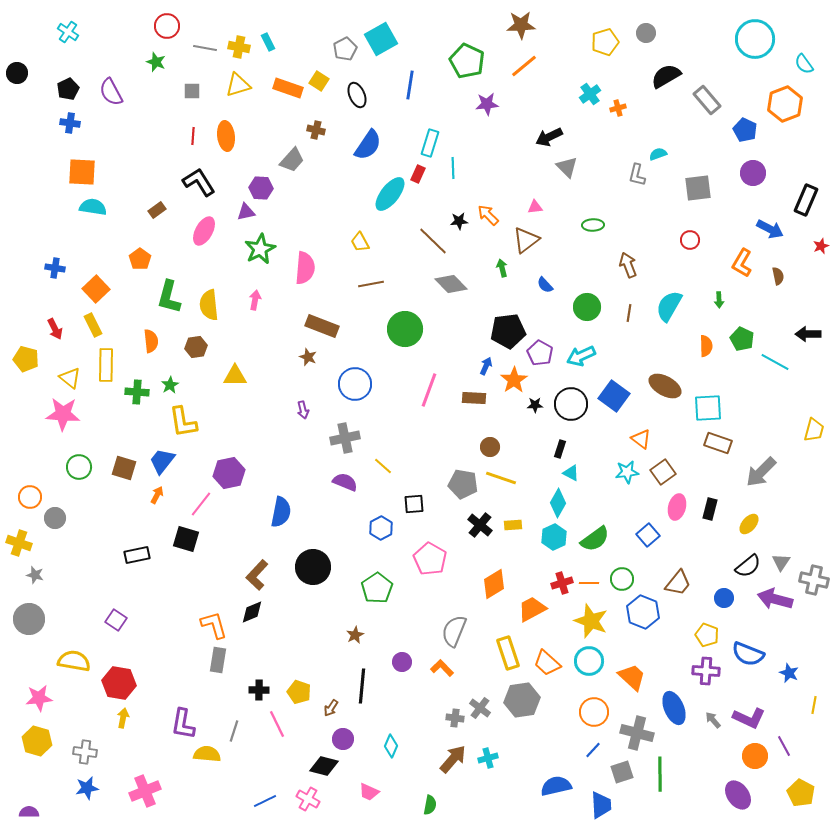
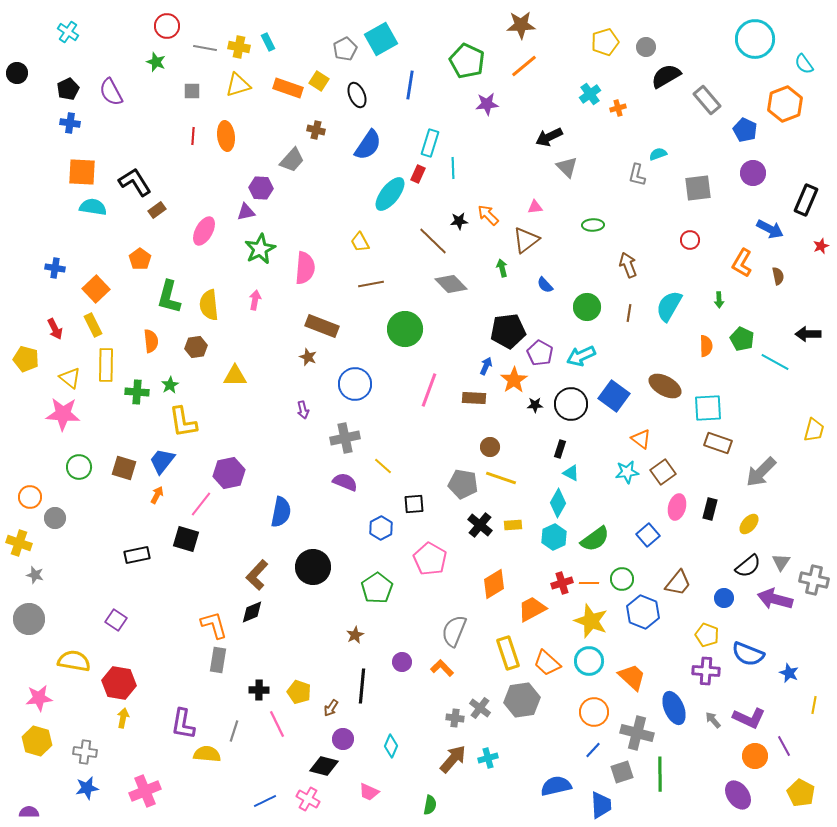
gray circle at (646, 33): moved 14 px down
black L-shape at (199, 182): moved 64 px left
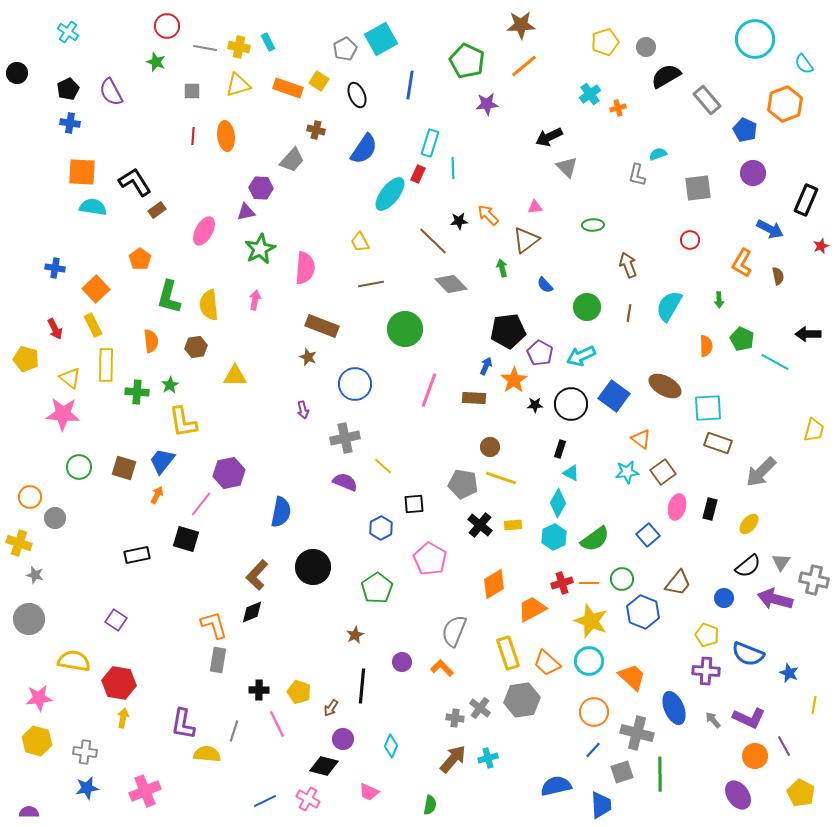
blue semicircle at (368, 145): moved 4 px left, 4 px down
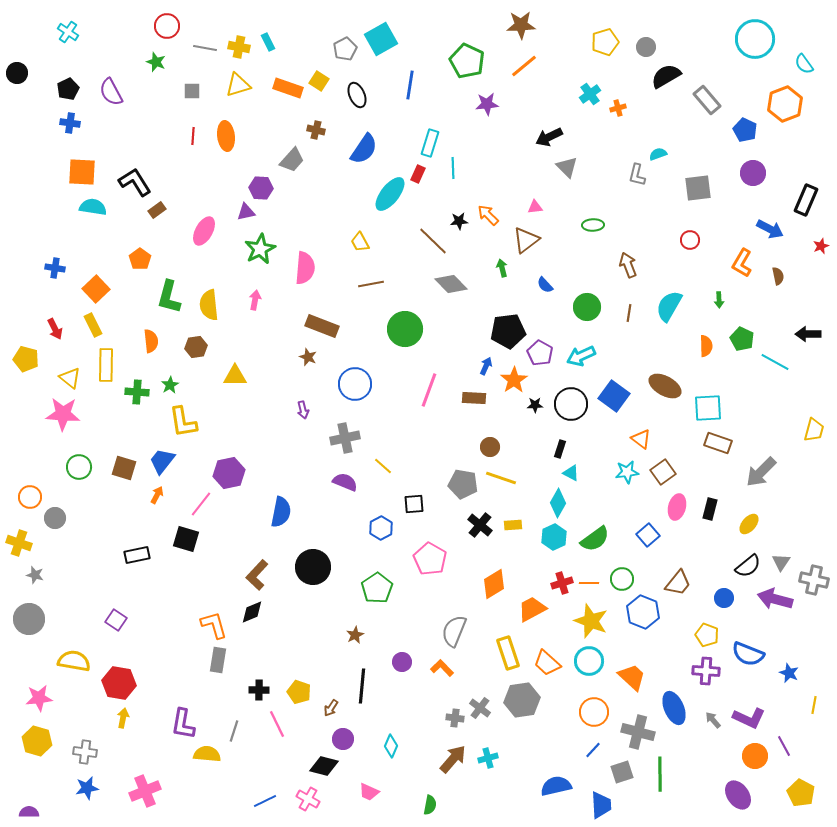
gray cross at (637, 733): moved 1 px right, 1 px up
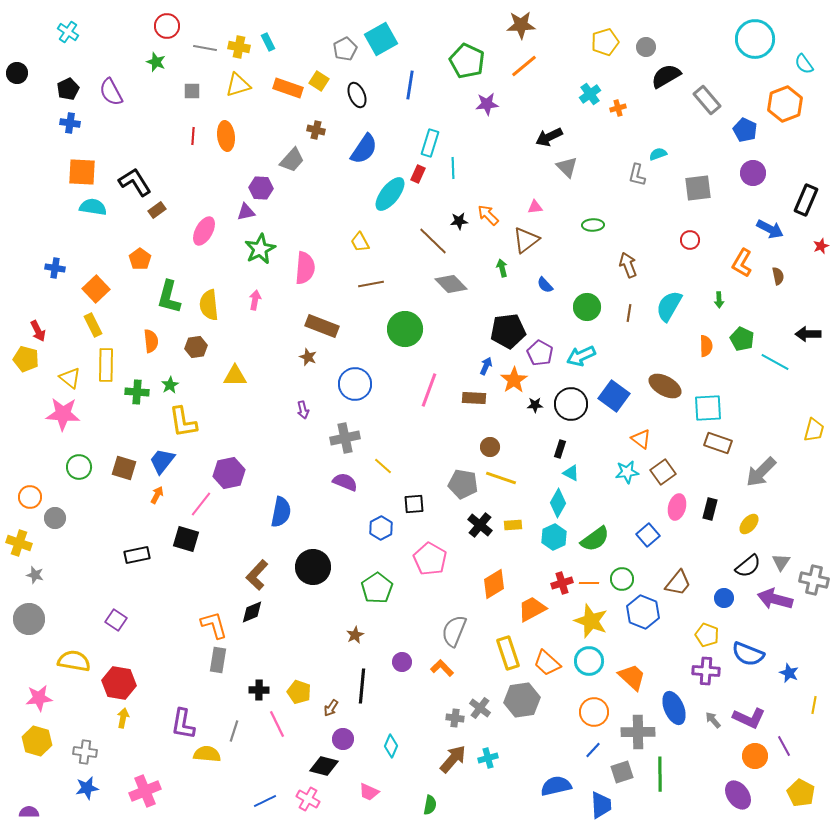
red arrow at (55, 329): moved 17 px left, 2 px down
gray cross at (638, 732): rotated 16 degrees counterclockwise
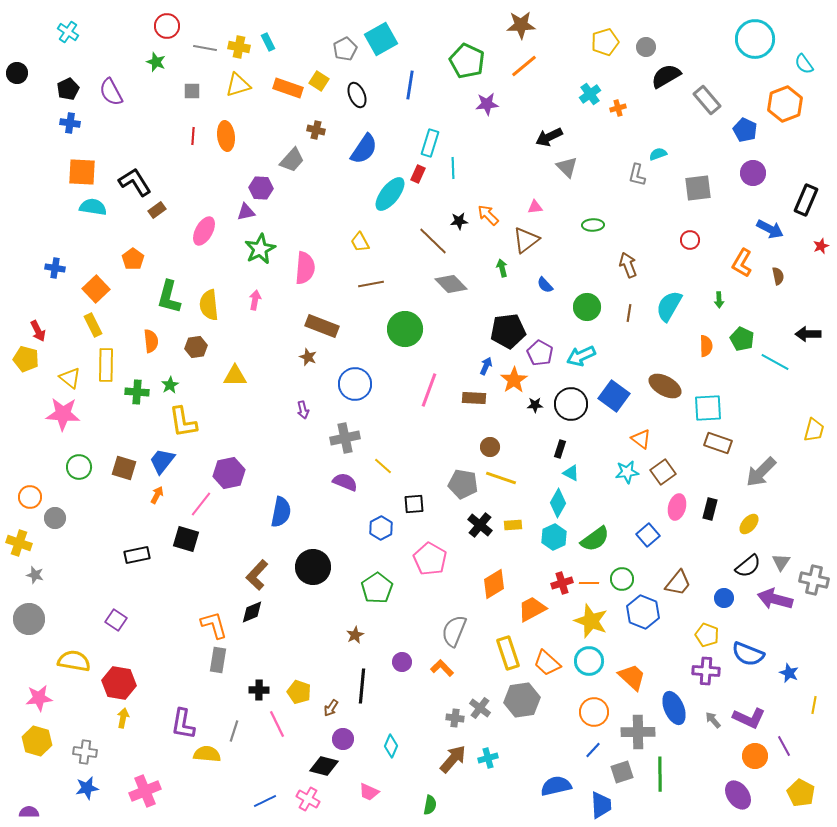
orange pentagon at (140, 259): moved 7 px left
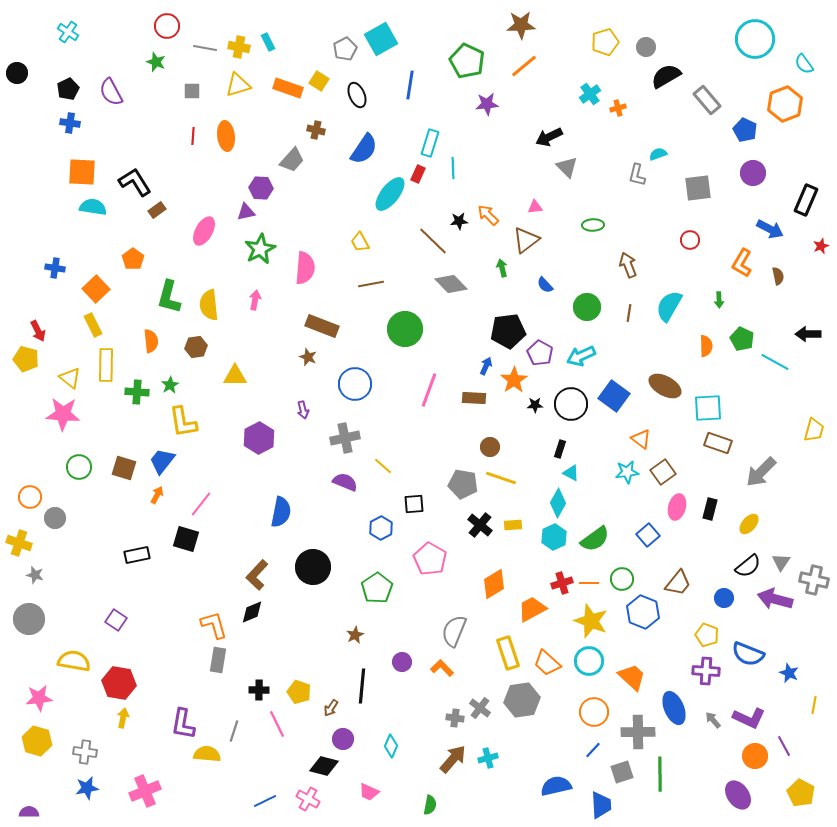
purple hexagon at (229, 473): moved 30 px right, 35 px up; rotated 16 degrees counterclockwise
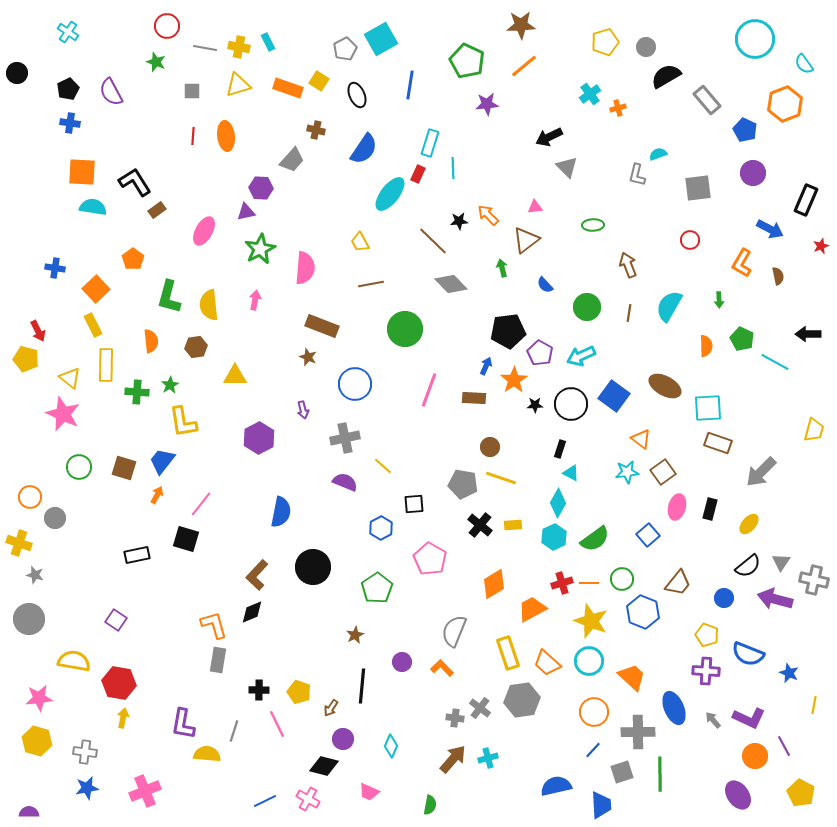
pink star at (63, 414): rotated 20 degrees clockwise
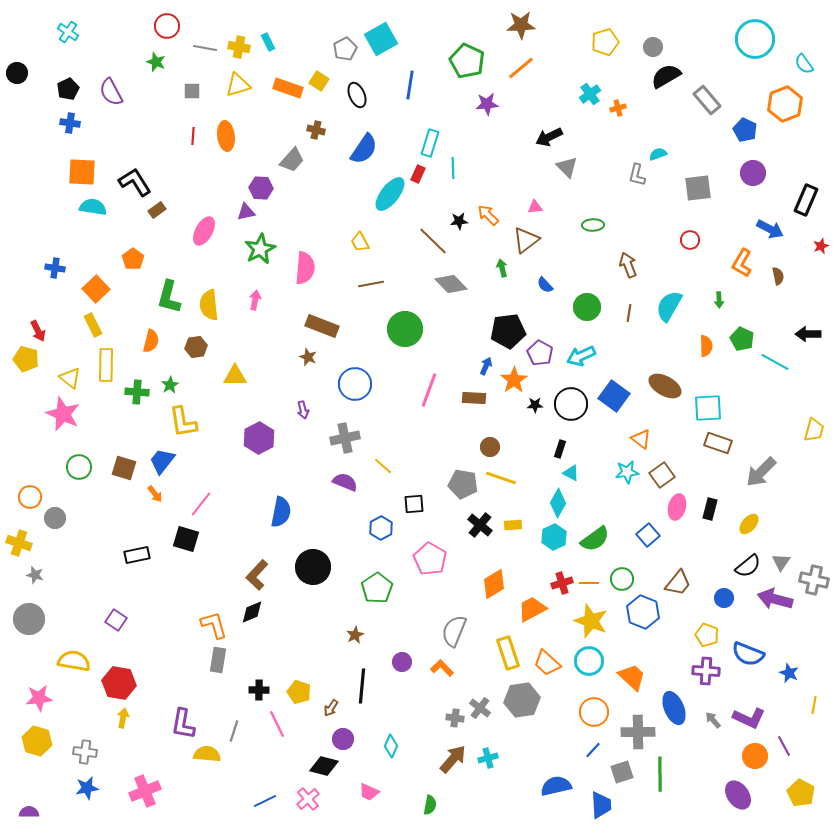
gray circle at (646, 47): moved 7 px right
orange line at (524, 66): moved 3 px left, 2 px down
orange semicircle at (151, 341): rotated 20 degrees clockwise
brown square at (663, 472): moved 1 px left, 3 px down
orange arrow at (157, 495): moved 2 px left, 1 px up; rotated 114 degrees clockwise
pink cross at (308, 799): rotated 20 degrees clockwise
